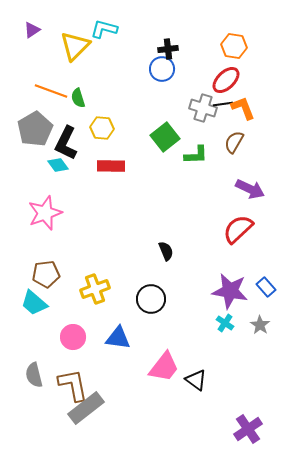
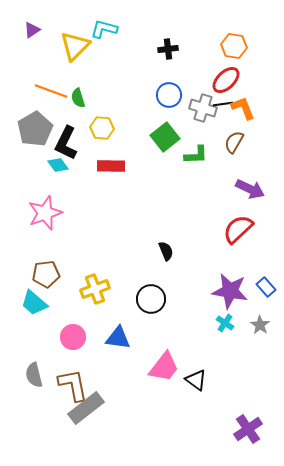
blue circle: moved 7 px right, 26 px down
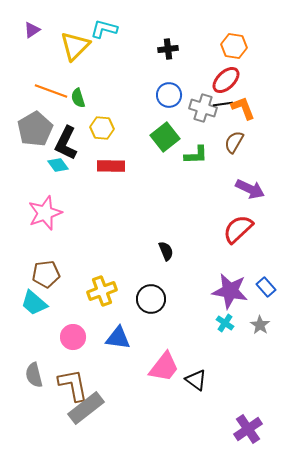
yellow cross: moved 7 px right, 2 px down
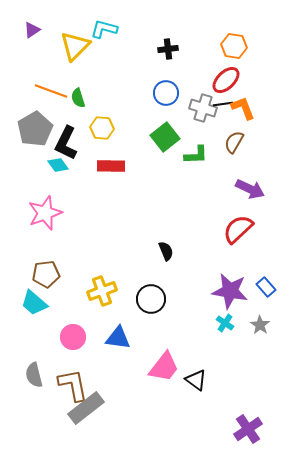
blue circle: moved 3 px left, 2 px up
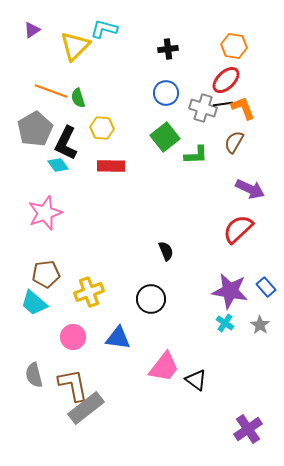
yellow cross: moved 13 px left, 1 px down
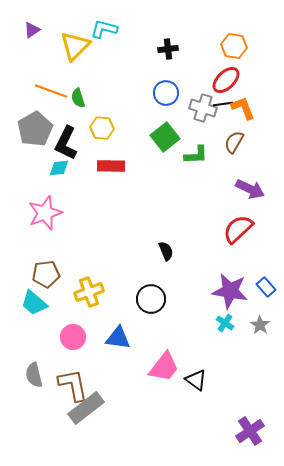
cyan diamond: moved 1 px right, 3 px down; rotated 60 degrees counterclockwise
purple cross: moved 2 px right, 2 px down
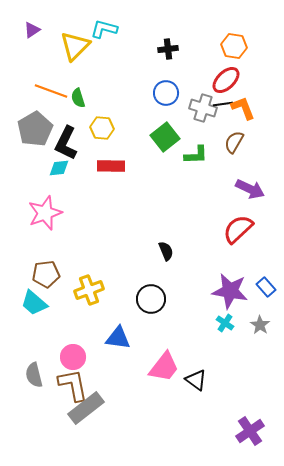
yellow cross: moved 2 px up
pink circle: moved 20 px down
